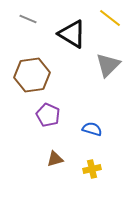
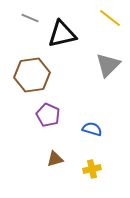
gray line: moved 2 px right, 1 px up
black triangle: moved 10 px left; rotated 44 degrees counterclockwise
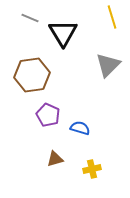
yellow line: moved 2 px right, 1 px up; rotated 35 degrees clockwise
black triangle: moved 1 px right, 1 px up; rotated 48 degrees counterclockwise
blue semicircle: moved 12 px left, 1 px up
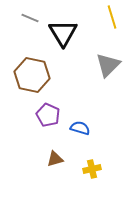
brown hexagon: rotated 20 degrees clockwise
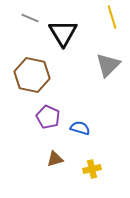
purple pentagon: moved 2 px down
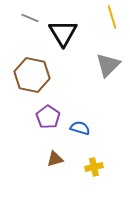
purple pentagon: rotated 10 degrees clockwise
yellow cross: moved 2 px right, 2 px up
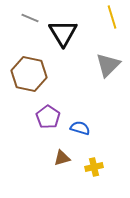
brown hexagon: moved 3 px left, 1 px up
brown triangle: moved 7 px right, 1 px up
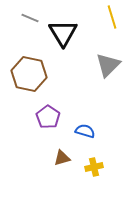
blue semicircle: moved 5 px right, 3 px down
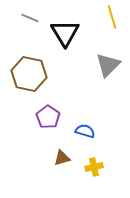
black triangle: moved 2 px right
